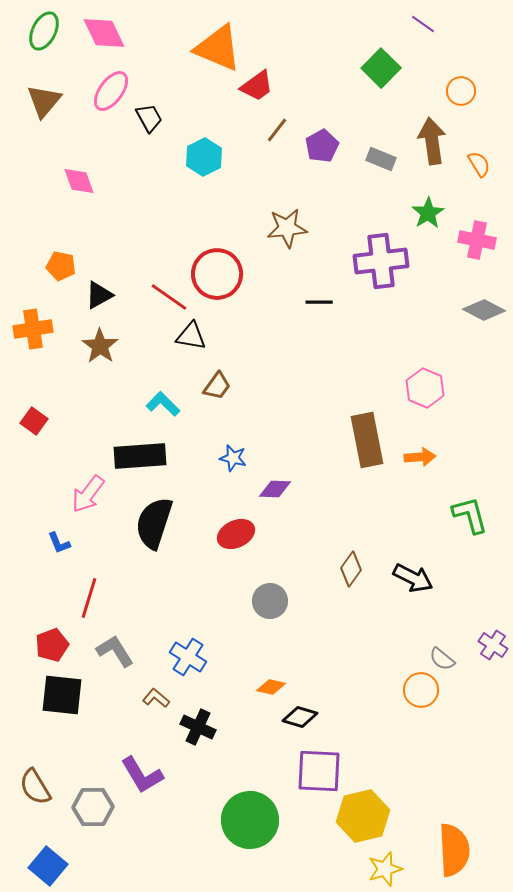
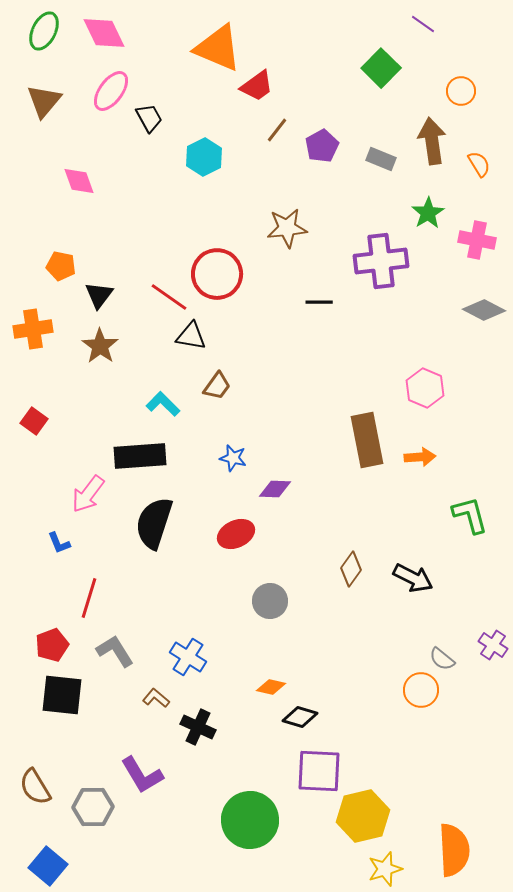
black triangle at (99, 295): rotated 24 degrees counterclockwise
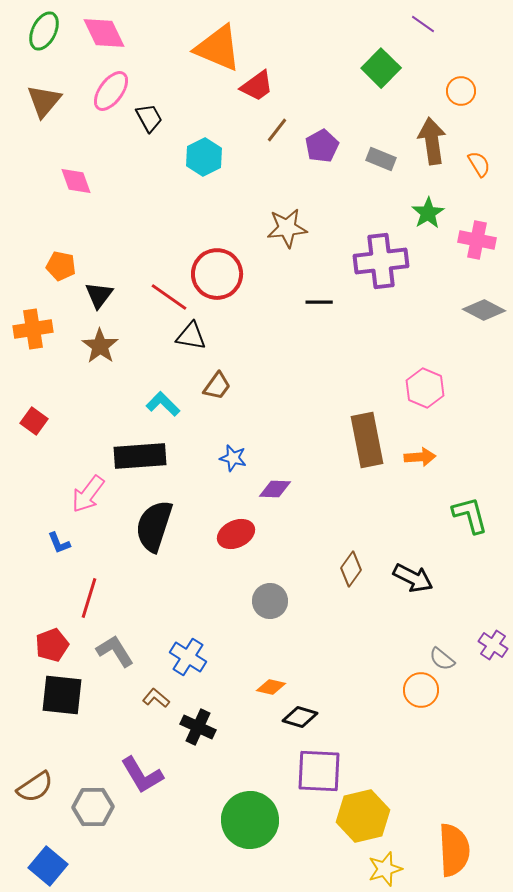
pink diamond at (79, 181): moved 3 px left
black semicircle at (154, 523): moved 3 px down
brown semicircle at (35, 787): rotated 93 degrees counterclockwise
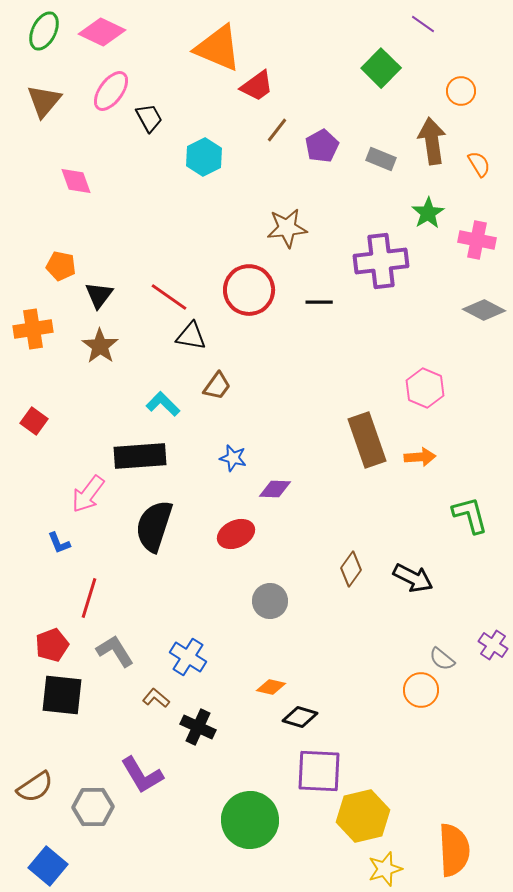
pink diamond at (104, 33): moved 2 px left, 1 px up; rotated 39 degrees counterclockwise
red circle at (217, 274): moved 32 px right, 16 px down
brown rectangle at (367, 440): rotated 8 degrees counterclockwise
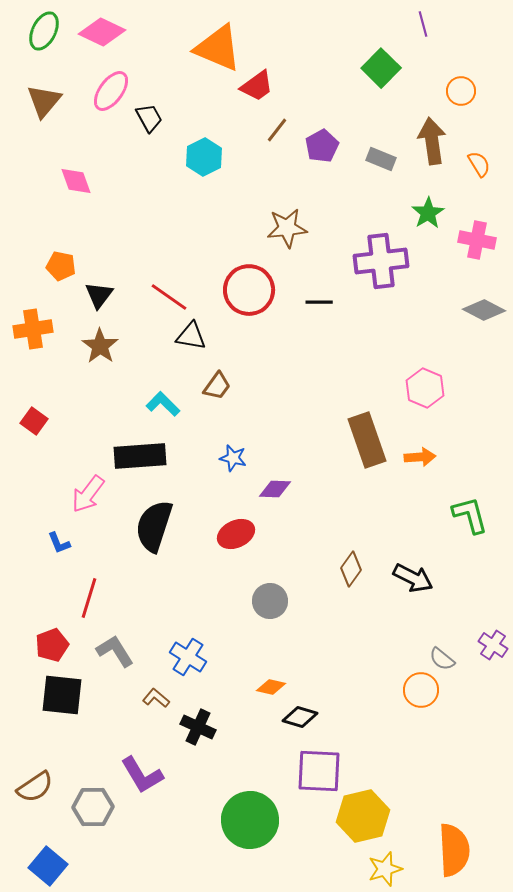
purple line at (423, 24): rotated 40 degrees clockwise
